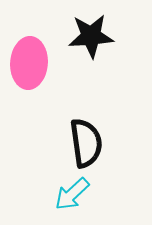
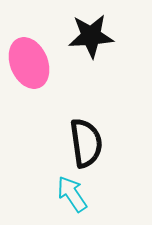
pink ellipse: rotated 27 degrees counterclockwise
cyan arrow: rotated 99 degrees clockwise
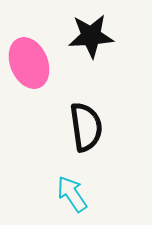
black semicircle: moved 16 px up
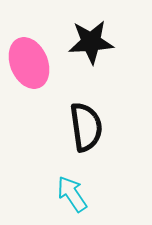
black star: moved 6 px down
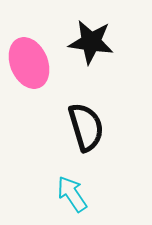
black star: rotated 12 degrees clockwise
black semicircle: rotated 9 degrees counterclockwise
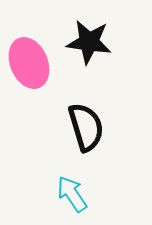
black star: moved 2 px left
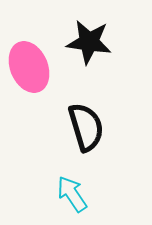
pink ellipse: moved 4 px down
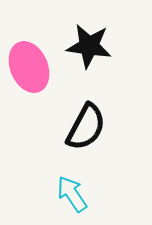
black star: moved 4 px down
black semicircle: rotated 45 degrees clockwise
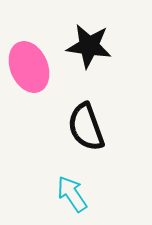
black semicircle: rotated 132 degrees clockwise
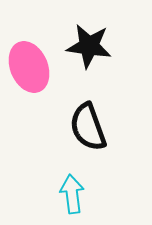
black semicircle: moved 2 px right
cyan arrow: rotated 27 degrees clockwise
